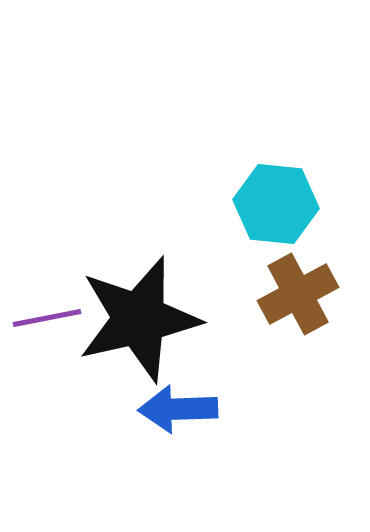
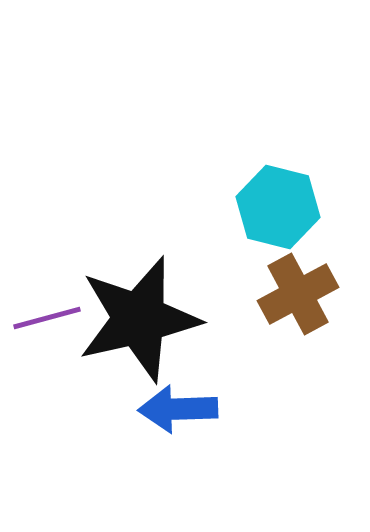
cyan hexagon: moved 2 px right, 3 px down; rotated 8 degrees clockwise
purple line: rotated 4 degrees counterclockwise
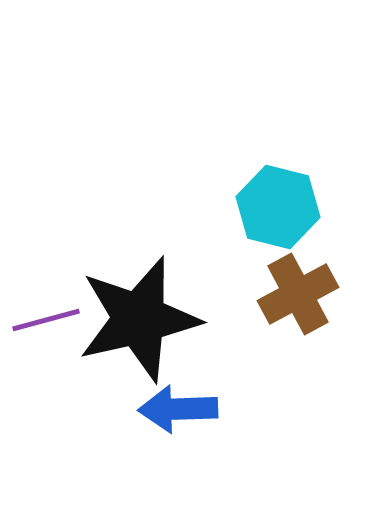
purple line: moved 1 px left, 2 px down
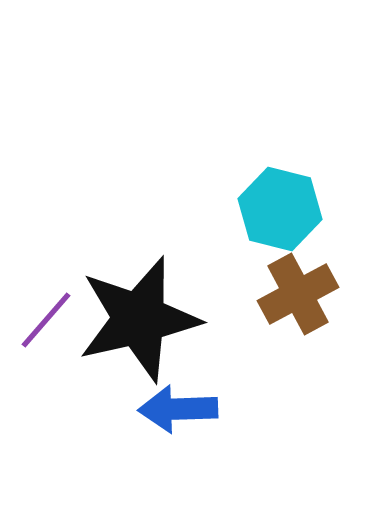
cyan hexagon: moved 2 px right, 2 px down
purple line: rotated 34 degrees counterclockwise
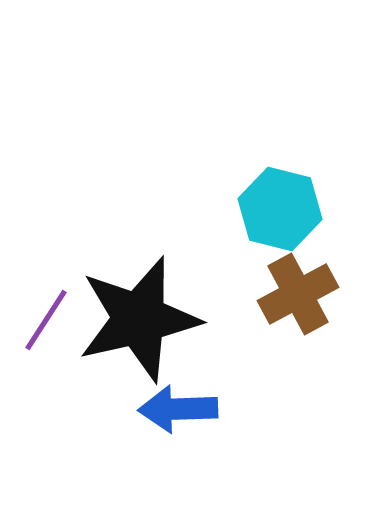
purple line: rotated 8 degrees counterclockwise
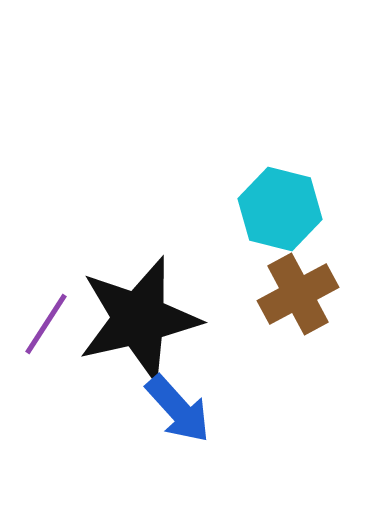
purple line: moved 4 px down
blue arrow: rotated 130 degrees counterclockwise
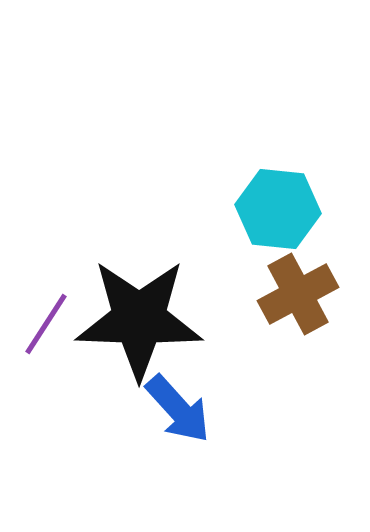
cyan hexagon: moved 2 px left; rotated 8 degrees counterclockwise
black star: rotated 15 degrees clockwise
